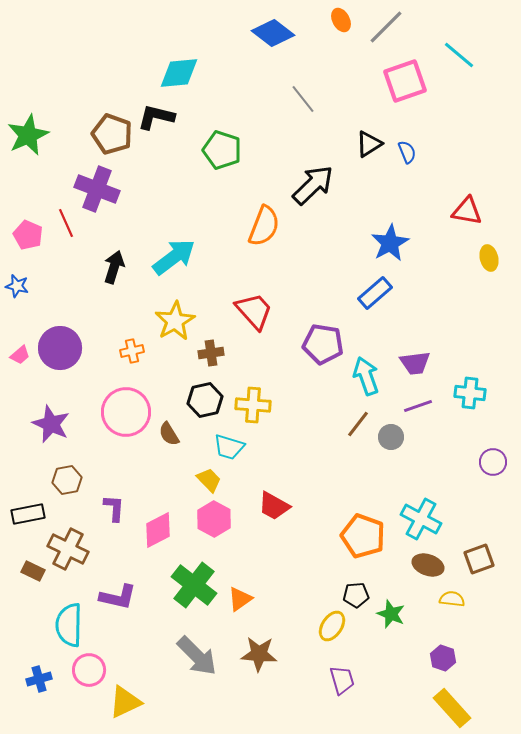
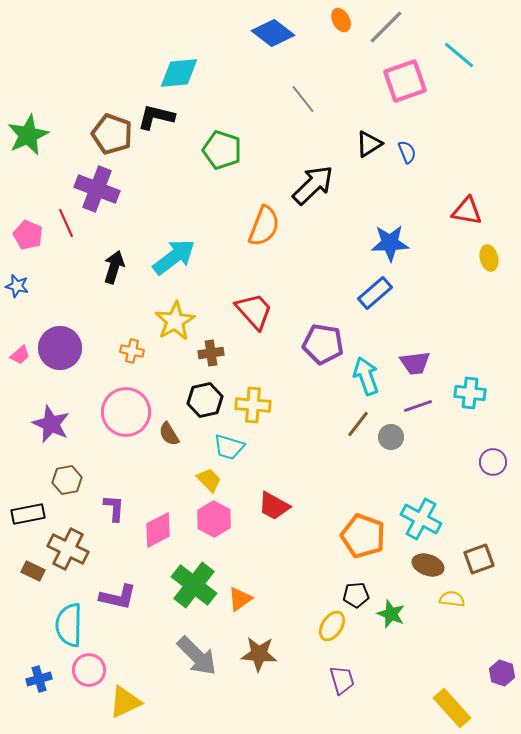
blue star at (390, 243): rotated 27 degrees clockwise
orange cross at (132, 351): rotated 25 degrees clockwise
purple hexagon at (443, 658): moved 59 px right, 15 px down
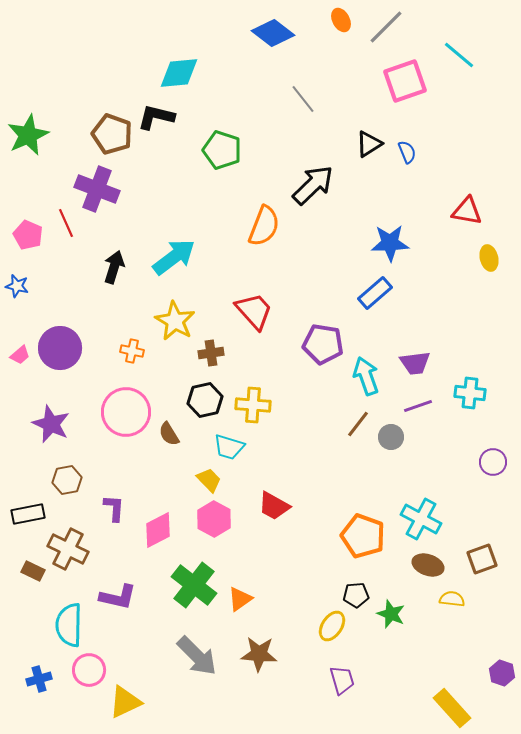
yellow star at (175, 321): rotated 12 degrees counterclockwise
brown square at (479, 559): moved 3 px right
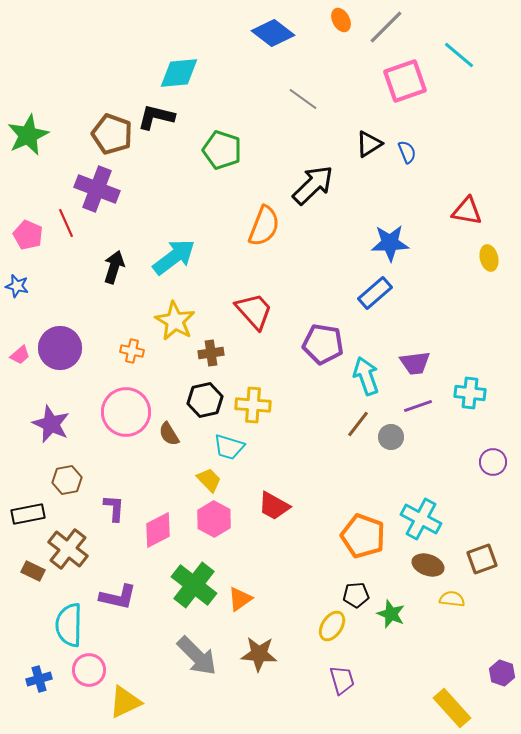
gray line at (303, 99): rotated 16 degrees counterclockwise
brown cross at (68, 549): rotated 12 degrees clockwise
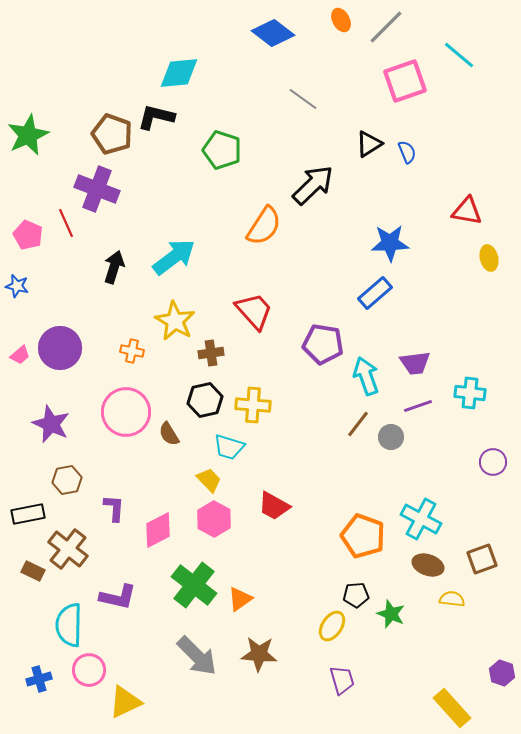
orange semicircle at (264, 226): rotated 12 degrees clockwise
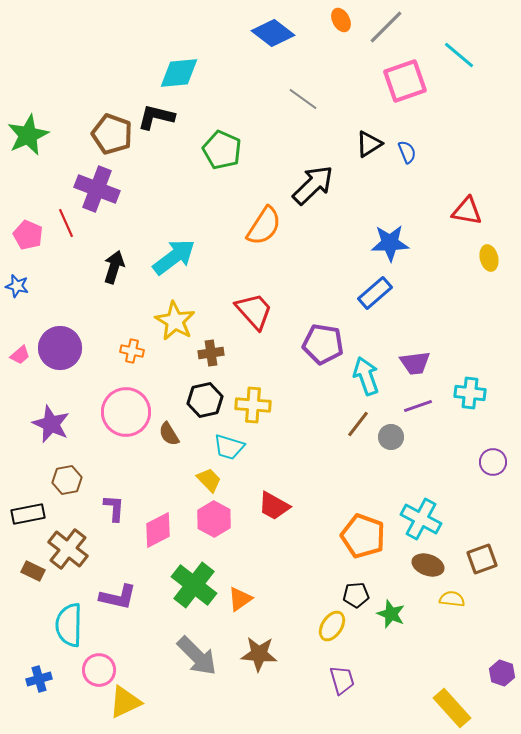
green pentagon at (222, 150): rotated 6 degrees clockwise
pink circle at (89, 670): moved 10 px right
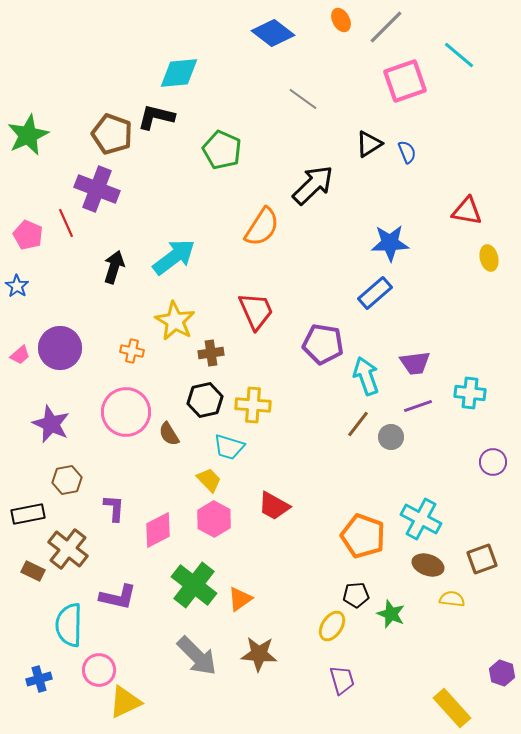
orange semicircle at (264, 226): moved 2 px left, 1 px down
blue star at (17, 286): rotated 20 degrees clockwise
red trapezoid at (254, 311): moved 2 px right; rotated 18 degrees clockwise
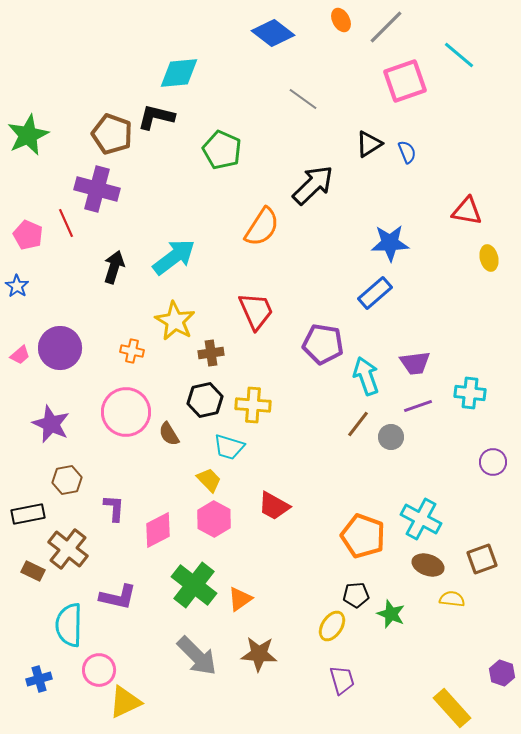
purple cross at (97, 189): rotated 6 degrees counterclockwise
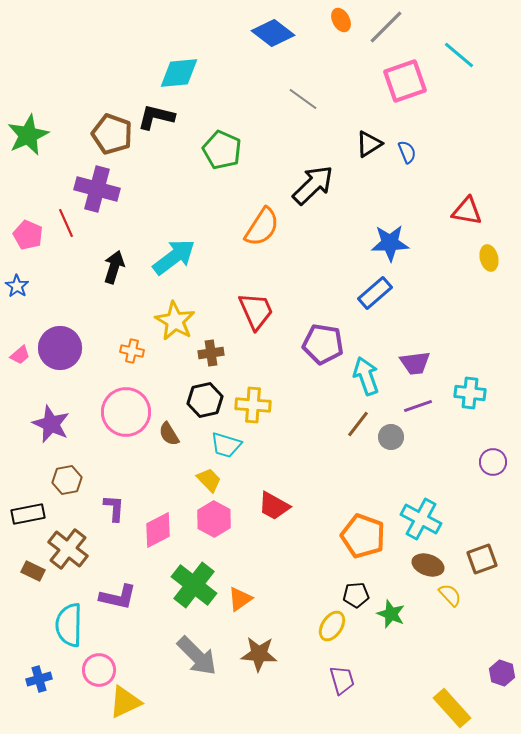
cyan trapezoid at (229, 447): moved 3 px left, 2 px up
yellow semicircle at (452, 599): moved 2 px left, 4 px up; rotated 40 degrees clockwise
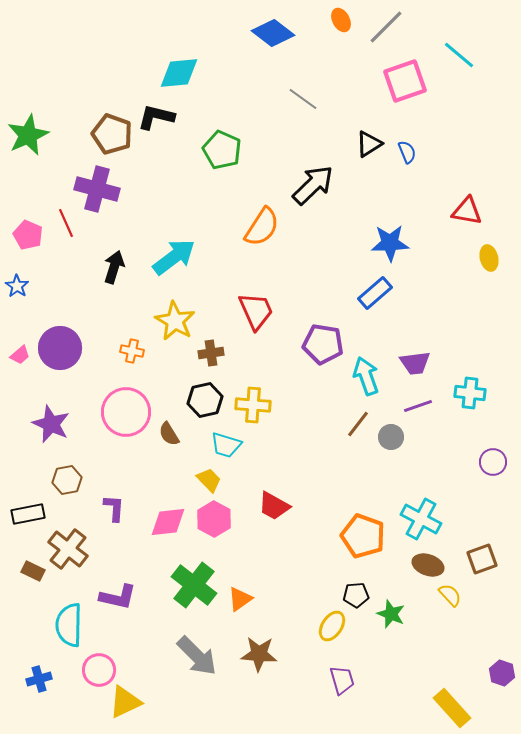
pink diamond at (158, 530): moved 10 px right, 8 px up; rotated 21 degrees clockwise
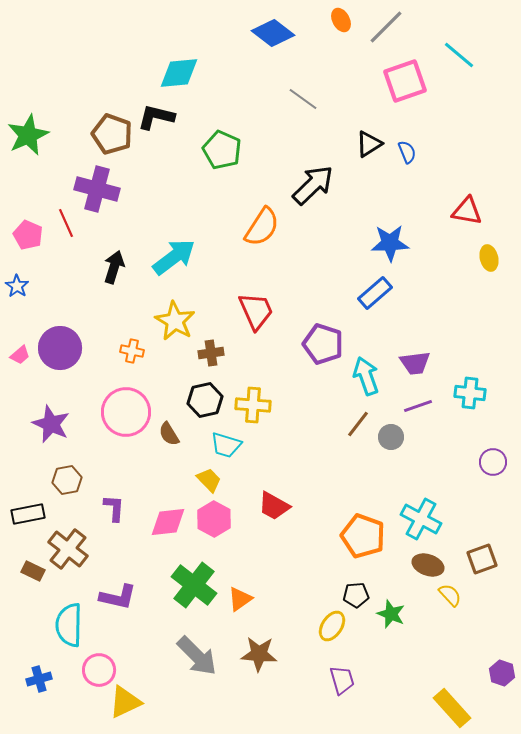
purple pentagon at (323, 344): rotated 9 degrees clockwise
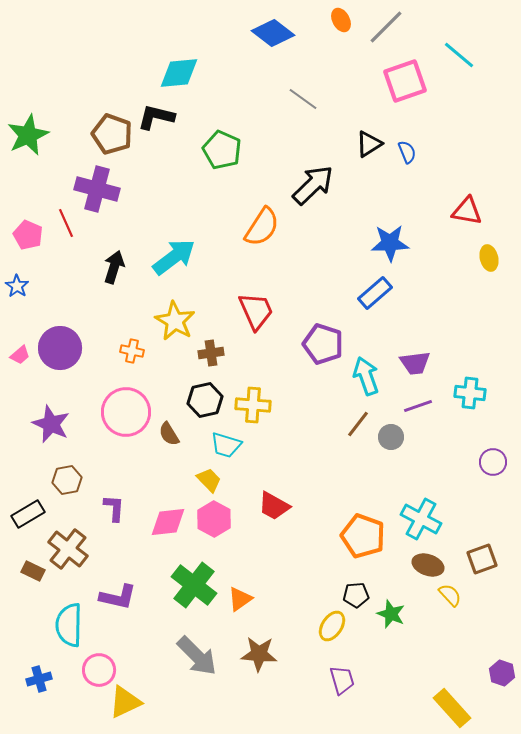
black rectangle at (28, 514): rotated 20 degrees counterclockwise
